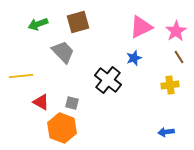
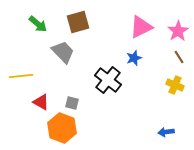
green arrow: rotated 120 degrees counterclockwise
pink star: moved 2 px right
yellow cross: moved 5 px right; rotated 30 degrees clockwise
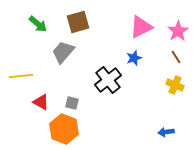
gray trapezoid: rotated 95 degrees counterclockwise
brown line: moved 3 px left
black cross: rotated 12 degrees clockwise
orange hexagon: moved 2 px right, 1 px down
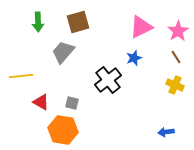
green arrow: moved 2 px up; rotated 48 degrees clockwise
orange hexagon: moved 1 px left, 1 px down; rotated 12 degrees counterclockwise
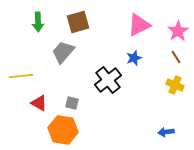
pink triangle: moved 2 px left, 2 px up
red triangle: moved 2 px left, 1 px down
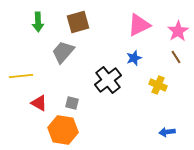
yellow cross: moved 17 px left
blue arrow: moved 1 px right
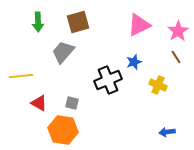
blue star: moved 4 px down
black cross: rotated 16 degrees clockwise
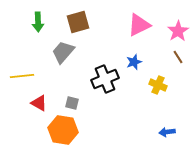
brown line: moved 2 px right
yellow line: moved 1 px right
black cross: moved 3 px left, 1 px up
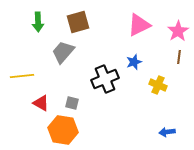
brown line: moved 1 px right; rotated 40 degrees clockwise
red triangle: moved 2 px right
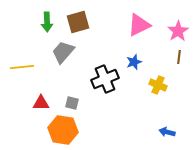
green arrow: moved 9 px right
yellow line: moved 9 px up
red triangle: rotated 30 degrees counterclockwise
blue arrow: rotated 21 degrees clockwise
